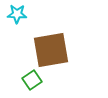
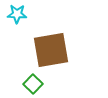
green square: moved 1 px right, 4 px down; rotated 12 degrees counterclockwise
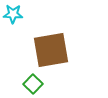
cyan star: moved 4 px left
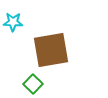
cyan star: moved 8 px down
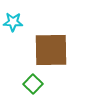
brown square: rotated 9 degrees clockwise
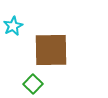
cyan star: moved 4 px down; rotated 30 degrees counterclockwise
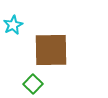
cyan star: moved 1 px up
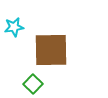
cyan star: moved 1 px right, 2 px down; rotated 18 degrees clockwise
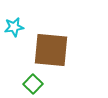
brown square: rotated 6 degrees clockwise
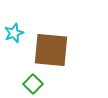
cyan star: moved 6 px down; rotated 12 degrees counterclockwise
